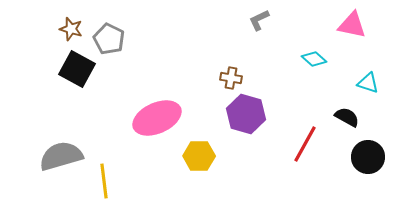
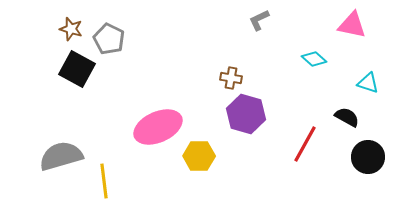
pink ellipse: moved 1 px right, 9 px down
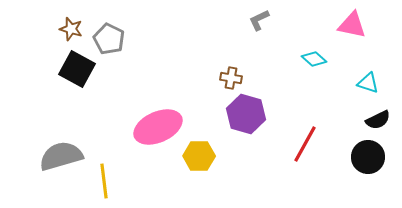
black semicircle: moved 31 px right, 3 px down; rotated 125 degrees clockwise
